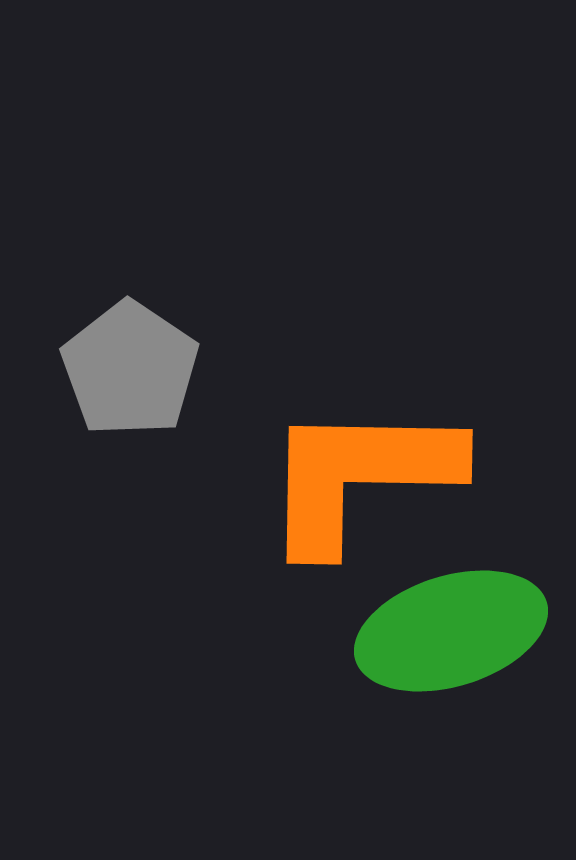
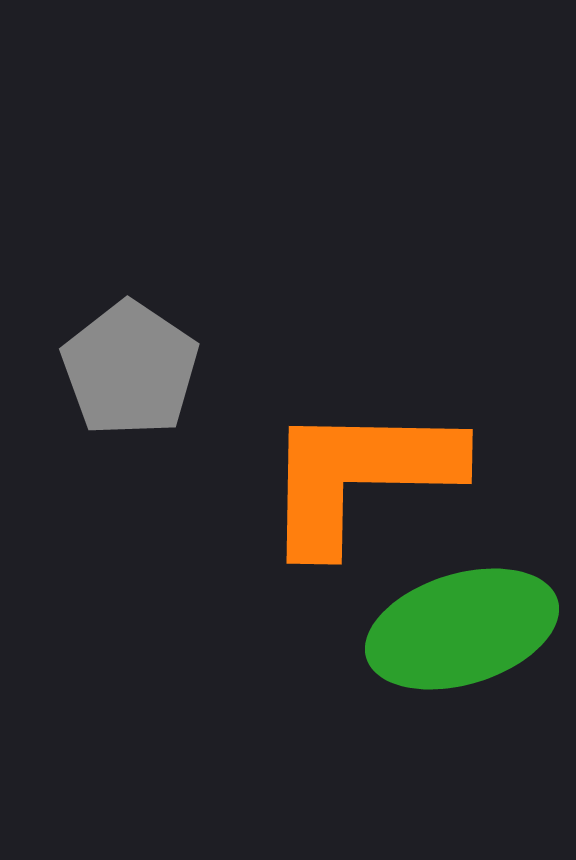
green ellipse: moved 11 px right, 2 px up
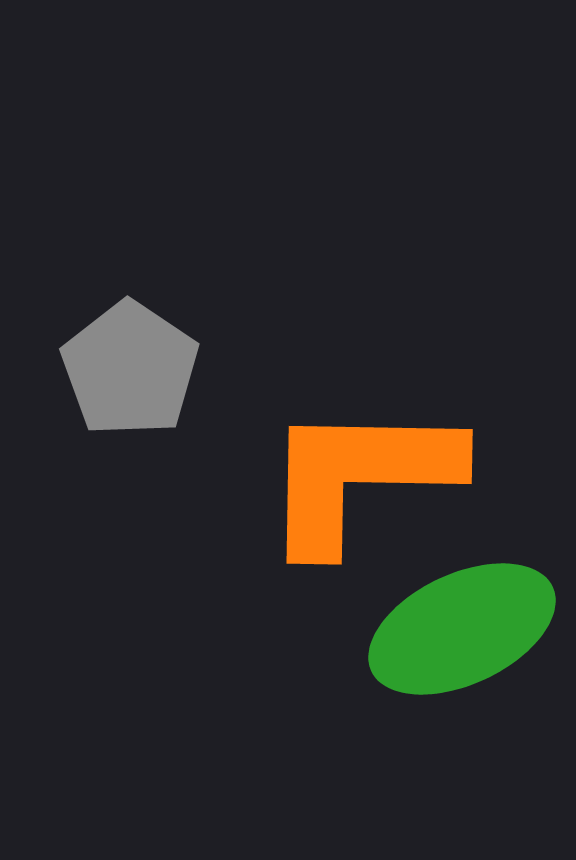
green ellipse: rotated 8 degrees counterclockwise
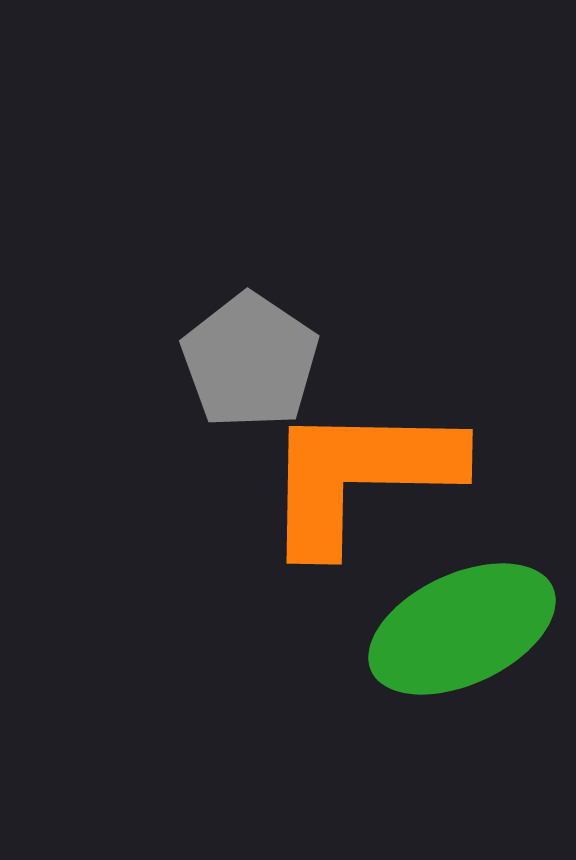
gray pentagon: moved 120 px right, 8 px up
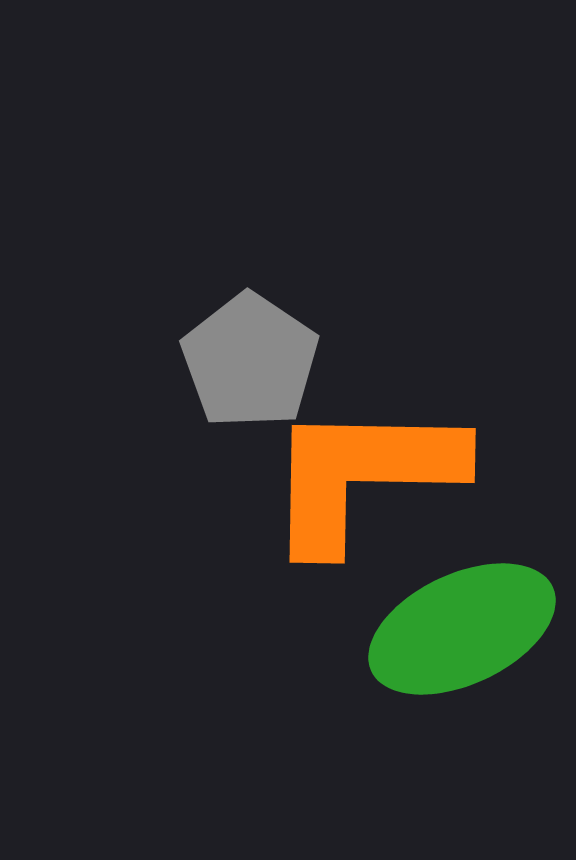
orange L-shape: moved 3 px right, 1 px up
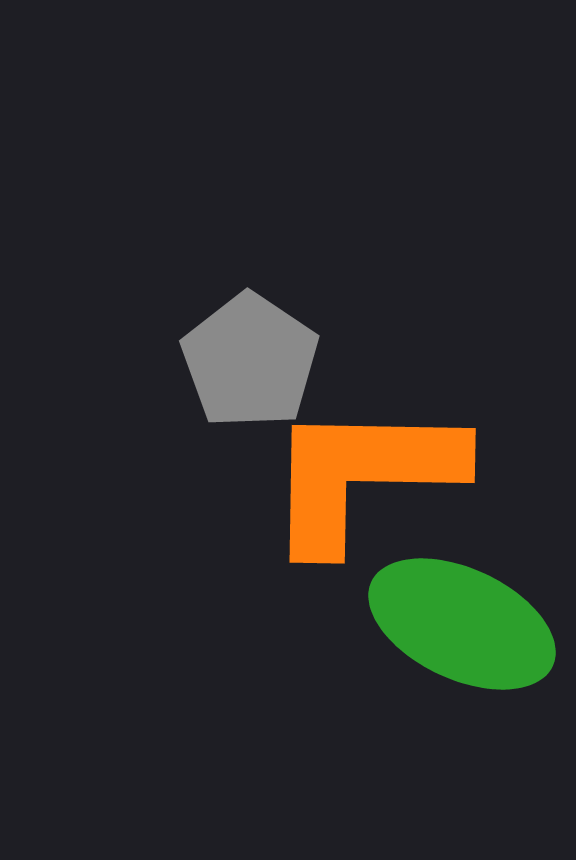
green ellipse: moved 5 px up; rotated 50 degrees clockwise
